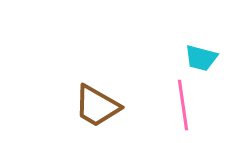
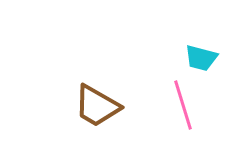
pink line: rotated 9 degrees counterclockwise
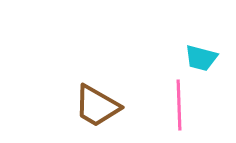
pink line: moved 4 px left; rotated 15 degrees clockwise
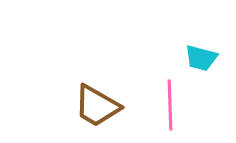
pink line: moved 9 px left
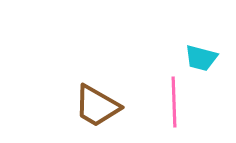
pink line: moved 4 px right, 3 px up
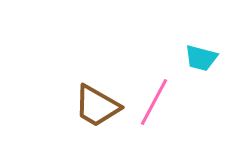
pink line: moved 20 px left; rotated 30 degrees clockwise
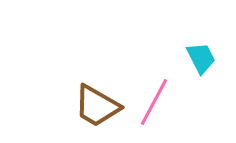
cyan trapezoid: rotated 132 degrees counterclockwise
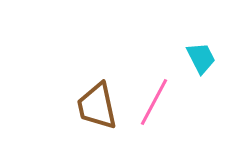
brown trapezoid: rotated 48 degrees clockwise
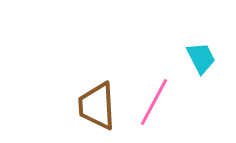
brown trapezoid: rotated 9 degrees clockwise
